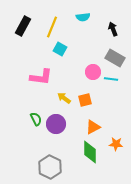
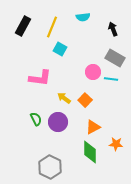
pink L-shape: moved 1 px left, 1 px down
orange square: rotated 32 degrees counterclockwise
purple circle: moved 2 px right, 2 px up
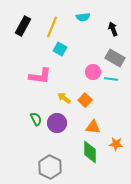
pink L-shape: moved 2 px up
purple circle: moved 1 px left, 1 px down
orange triangle: rotated 35 degrees clockwise
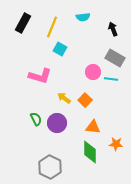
black rectangle: moved 3 px up
pink L-shape: rotated 10 degrees clockwise
